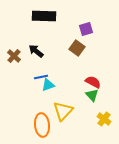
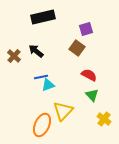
black rectangle: moved 1 px left, 1 px down; rotated 15 degrees counterclockwise
red semicircle: moved 4 px left, 7 px up
orange ellipse: rotated 30 degrees clockwise
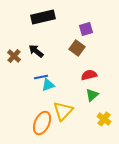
red semicircle: rotated 42 degrees counterclockwise
green triangle: rotated 32 degrees clockwise
orange ellipse: moved 2 px up
